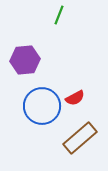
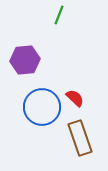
red semicircle: rotated 108 degrees counterclockwise
blue circle: moved 1 px down
brown rectangle: rotated 68 degrees counterclockwise
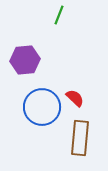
brown rectangle: rotated 24 degrees clockwise
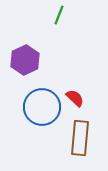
purple hexagon: rotated 20 degrees counterclockwise
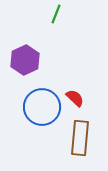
green line: moved 3 px left, 1 px up
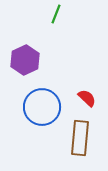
red semicircle: moved 12 px right
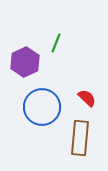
green line: moved 29 px down
purple hexagon: moved 2 px down
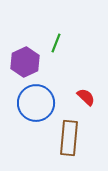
red semicircle: moved 1 px left, 1 px up
blue circle: moved 6 px left, 4 px up
brown rectangle: moved 11 px left
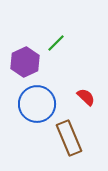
green line: rotated 24 degrees clockwise
blue circle: moved 1 px right, 1 px down
brown rectangle: rotated 28 degrees counterclockwise
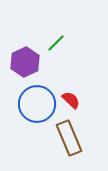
red semicircle: moved 15 px left, 3 px down
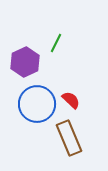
green line: rotated 18 degrees counterclockwise
